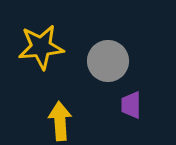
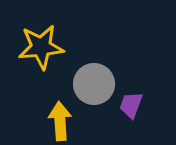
gray circle: moved 14 px left, 23 px down
purple trapezoid: rotated 20 degrees clockwise
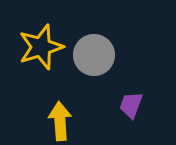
yellow star: rotated 12 degrees counterclockwise
gray circle: moved 29 px up
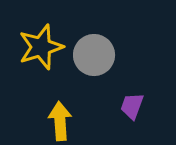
purple trapezoid: moved 1 px right, 1 px down
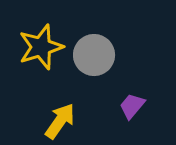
purple trapezoid: rotated 20 degrees clockwise
yellow arrow: rotated 39 degrees clockwise
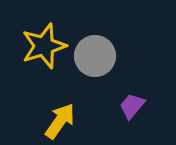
yellow star: moved 3 px right, 1 px up
gray circle: moved 1 px right, 1 px down
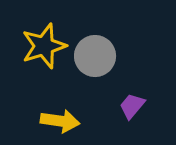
yellow arrow: rotated 63 degrees clockwise
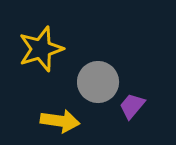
yellow star: moved 3 px left, 3 px down
gray circle: moved 3 px right, 26 px down
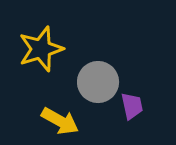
purple trapezoid: rotated 128 degrees clockwise
yellow arrow: rotated 21 degrees clockwise
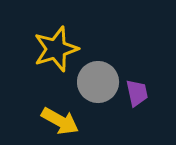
yellow star: moved 15 px right
purple trapezoid: moved 5 px right, 13 px up
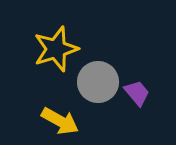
purple trapezoid: rotated 28 degrees counterclockwise
